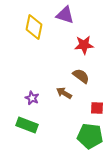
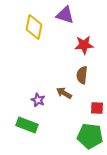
brown semicircle: moved 1 px right, 1 px up; rotated 120 degrees counterclockwise
purple star: moved 6 px right, 2 px down
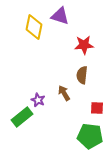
purple triangle: moved 5 px left, 1 px down
brown arrow: rotated 28 degrees clockwise
green rectangle: moved 5 px left, 8 px up; rotated 60 degrees counterclockwise
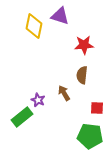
yellow diamond: moved 1 px up
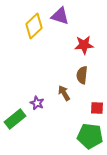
yellow diamond: rotated 35 degrees clockwise
purple star: moved 1 px left, 3 px down
green rectangle: moved 7 px left, 2 px down
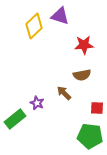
brown semicircle: rotated 108 degrees counterclockwise
brown arrow: rotated 14 degrees counterclockwise
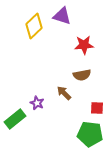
purple triangle: moved 2 px right
green pentagon: moved 2 px up
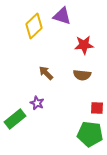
brown semicircle: rotated 18 degrees clockwise
brown arrow: moved 18 px left, 20 px up
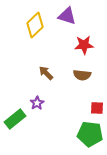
purple triangle: moved 5 px right
yellow diamond: moved 1 px right, 1 px up
purple star: rotated 16 degrees clockwise
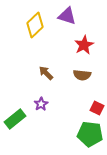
red star: rotated 24 degrees counterclockwise
purple star: moved 4 px right, 1 px down
red square: rotated 24 degrees clockwise
